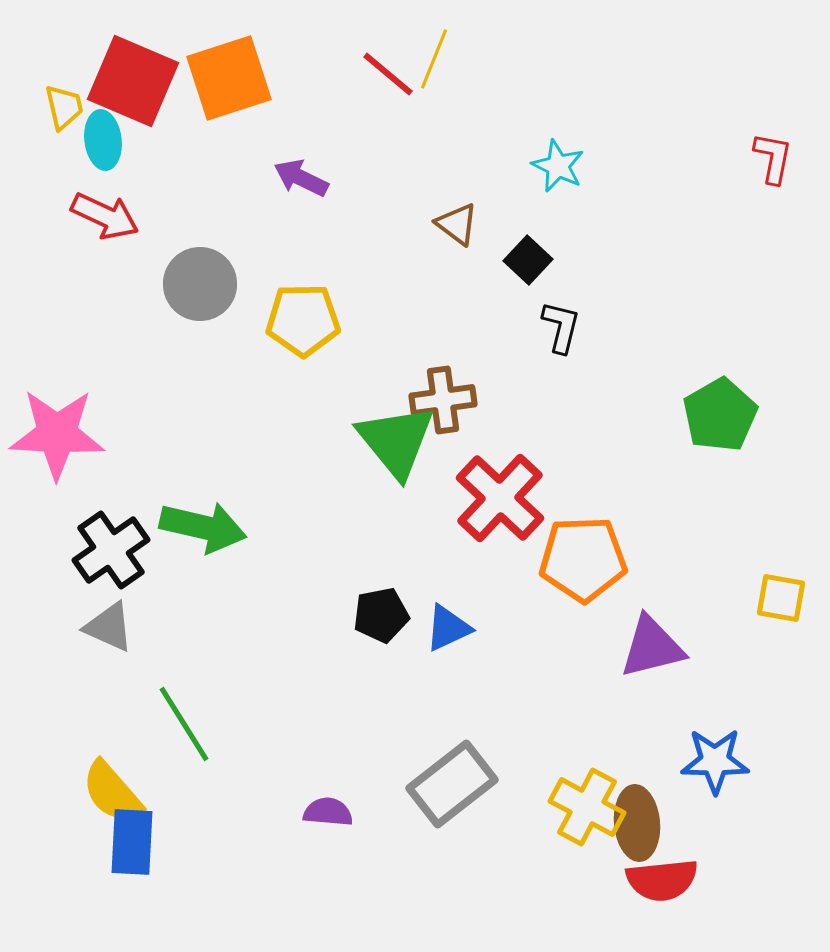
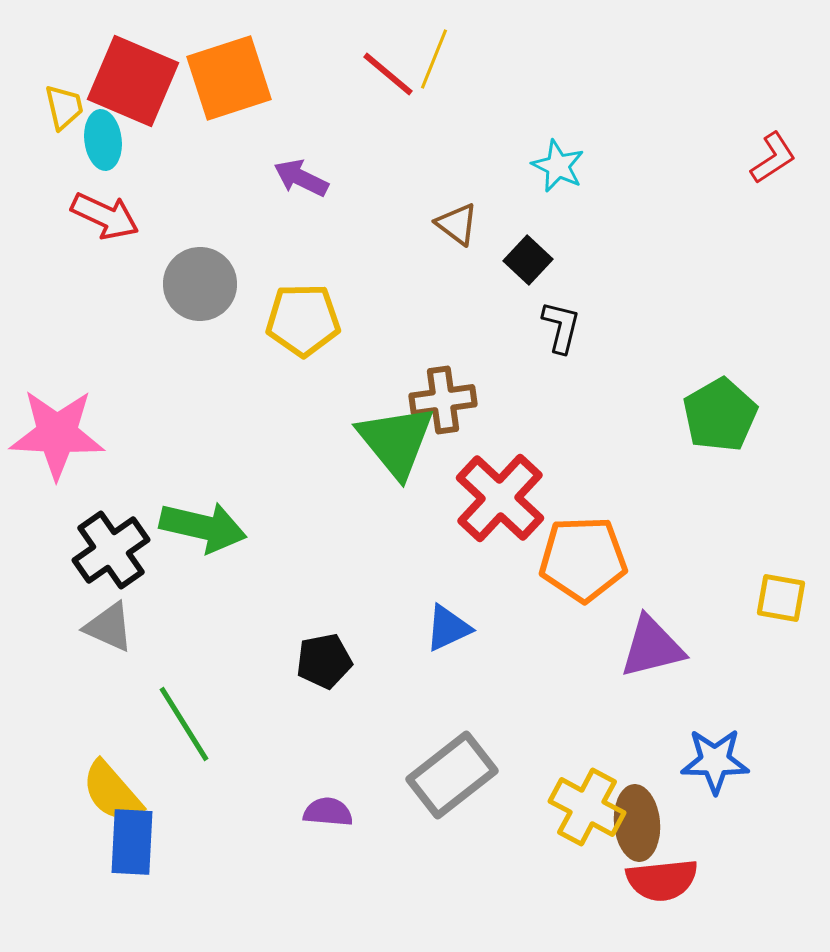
red L-shape: rotated 46 degrees clockwise
black pentagon: moved 57 px left, 46 px down
gray rectangle: moved 9 px up
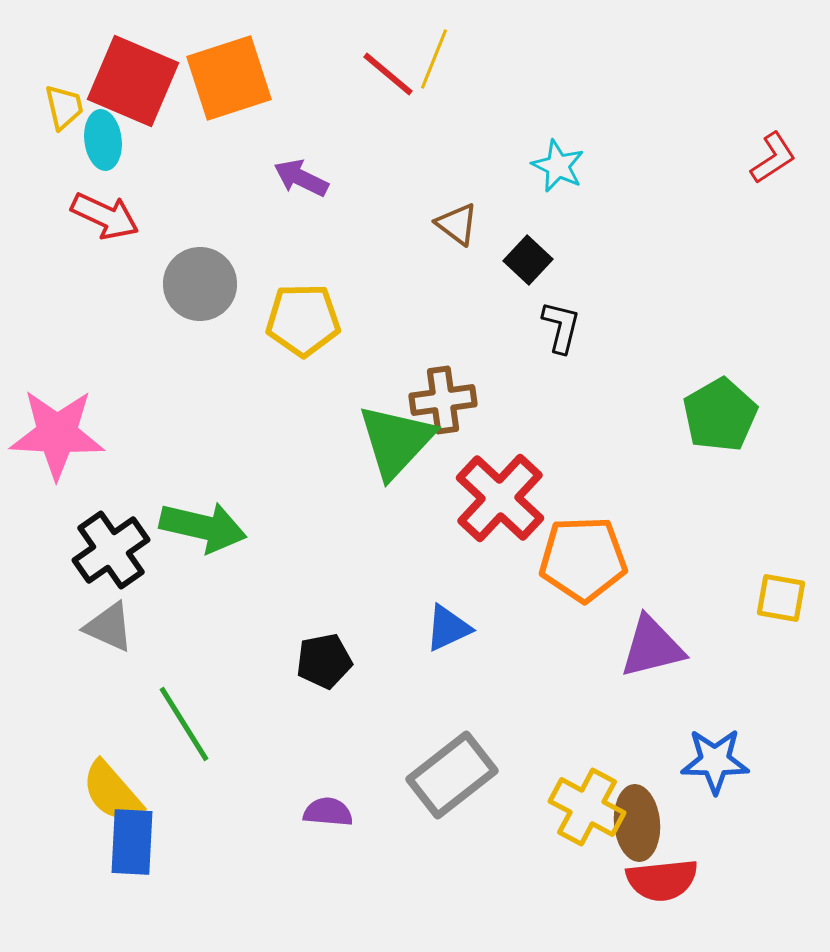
green triangle: rotated 22 degrees clockwise
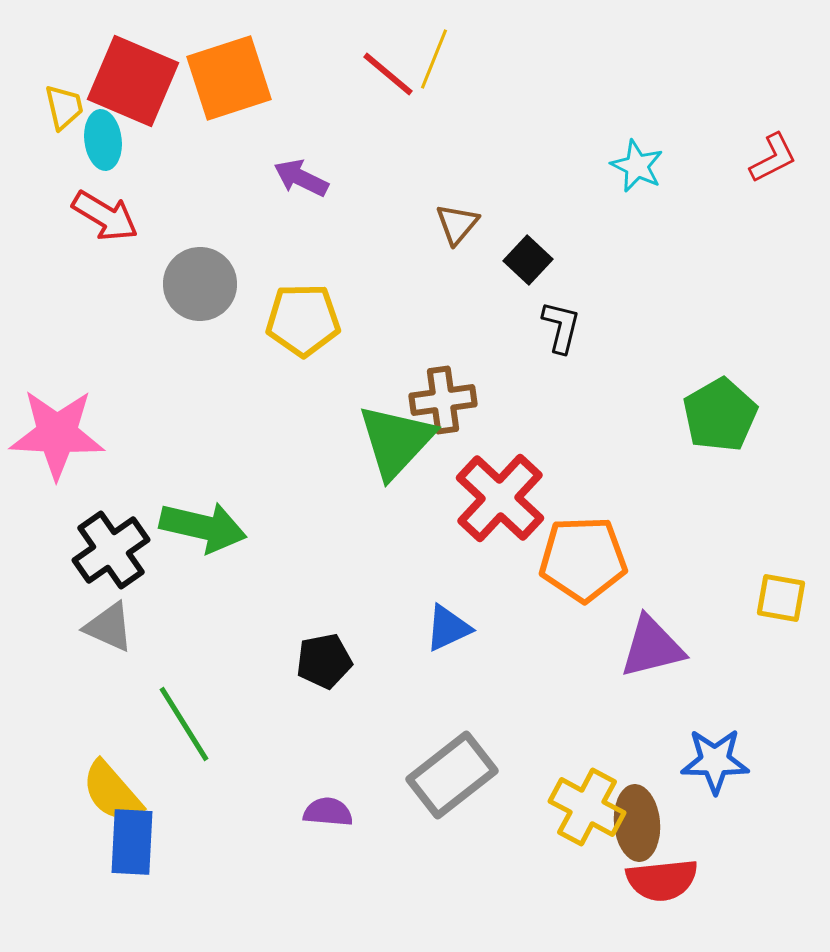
red L-shape: rotated 6 degrees clockwise
cyan star: moved 79 px right
red arrow: rotated 6 degrees clockwise
brown triangle: rotated 33 degrees clockwise
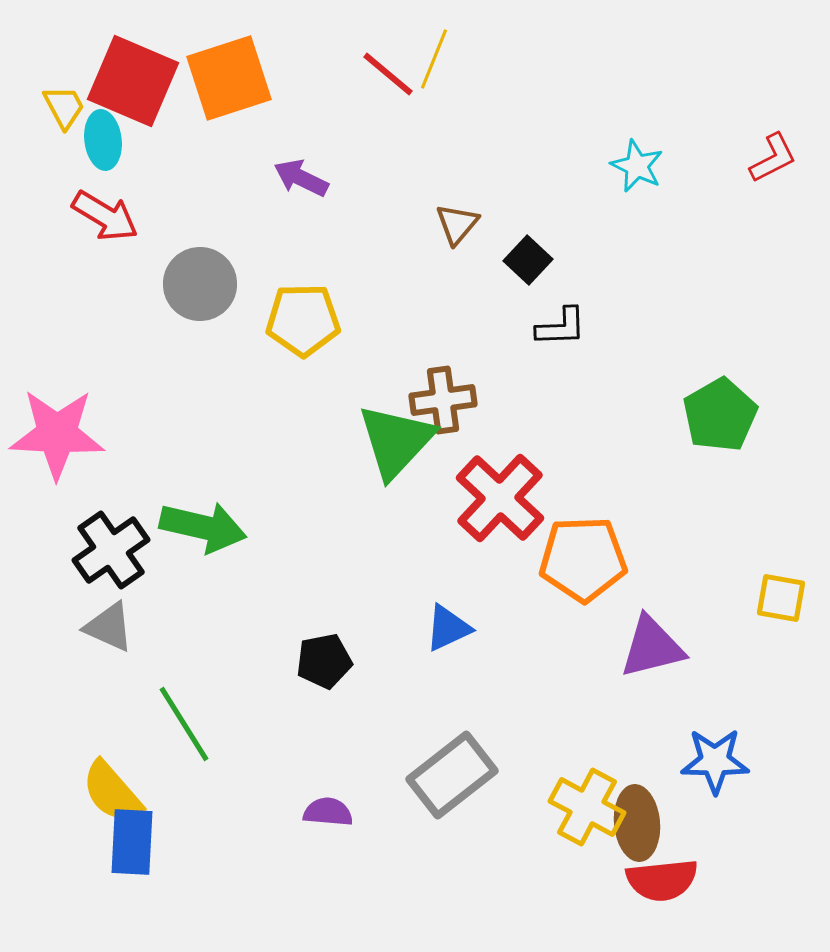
yellow trapezoid: rotated 15 degrees counterclockwise
black L-shape: rotated 74 degrees clockwise
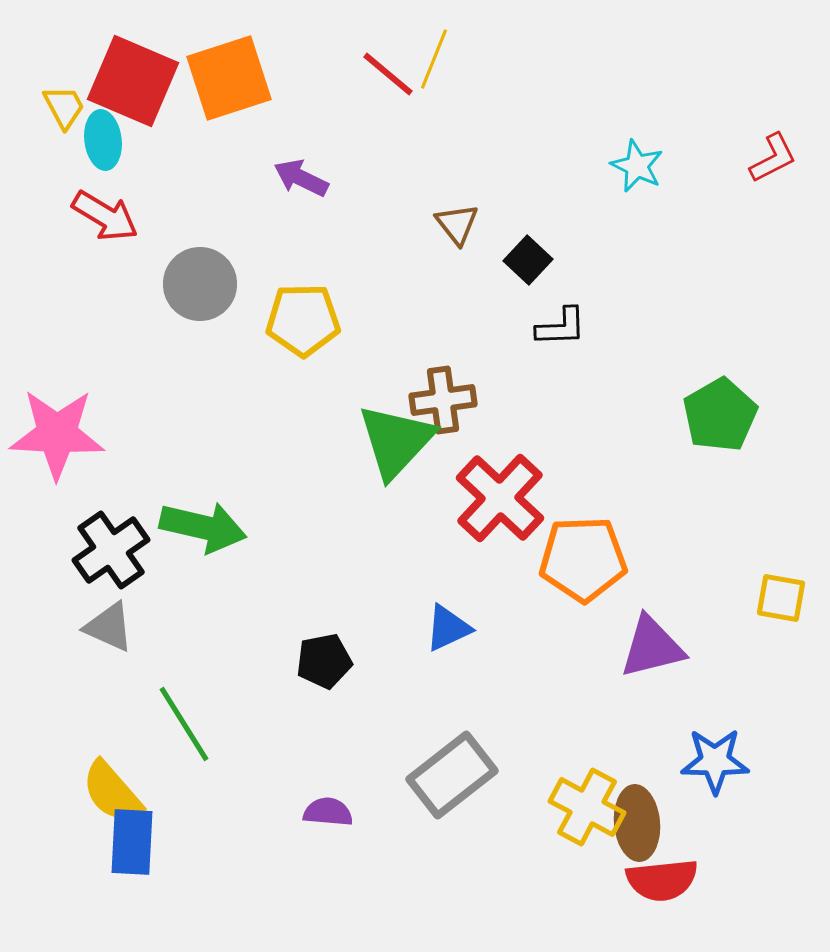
brown triangle: rotated 18 degrees counterclockwise
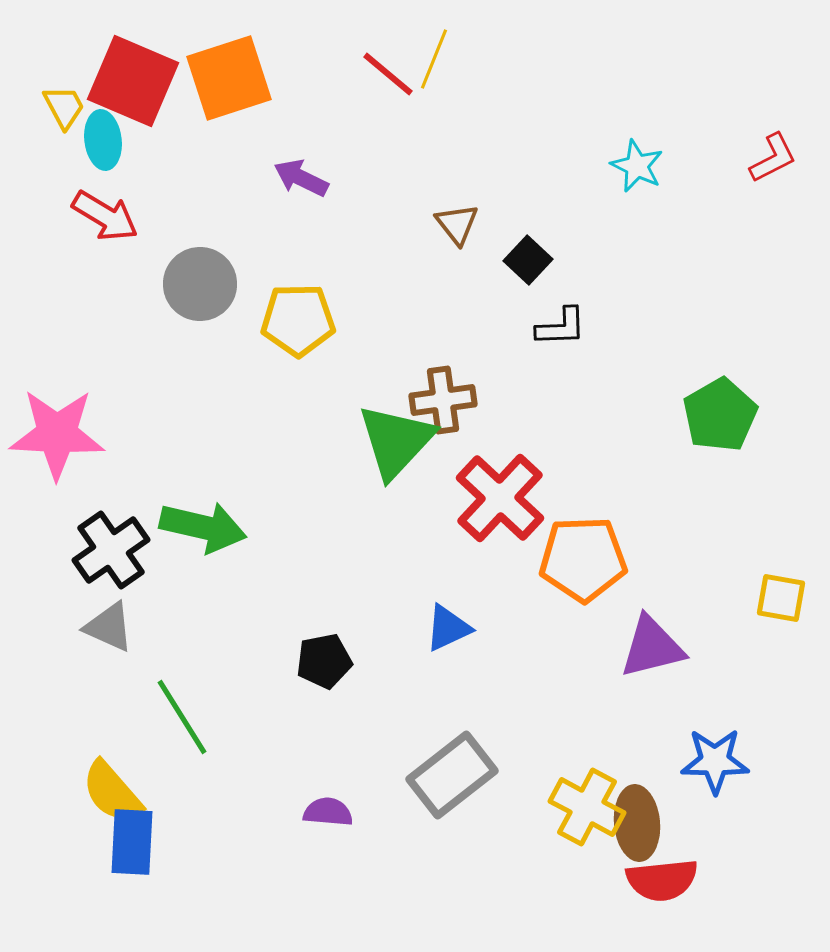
yellow pentagon: moved 5 px left
green line: moved 2 px left, 7 px up
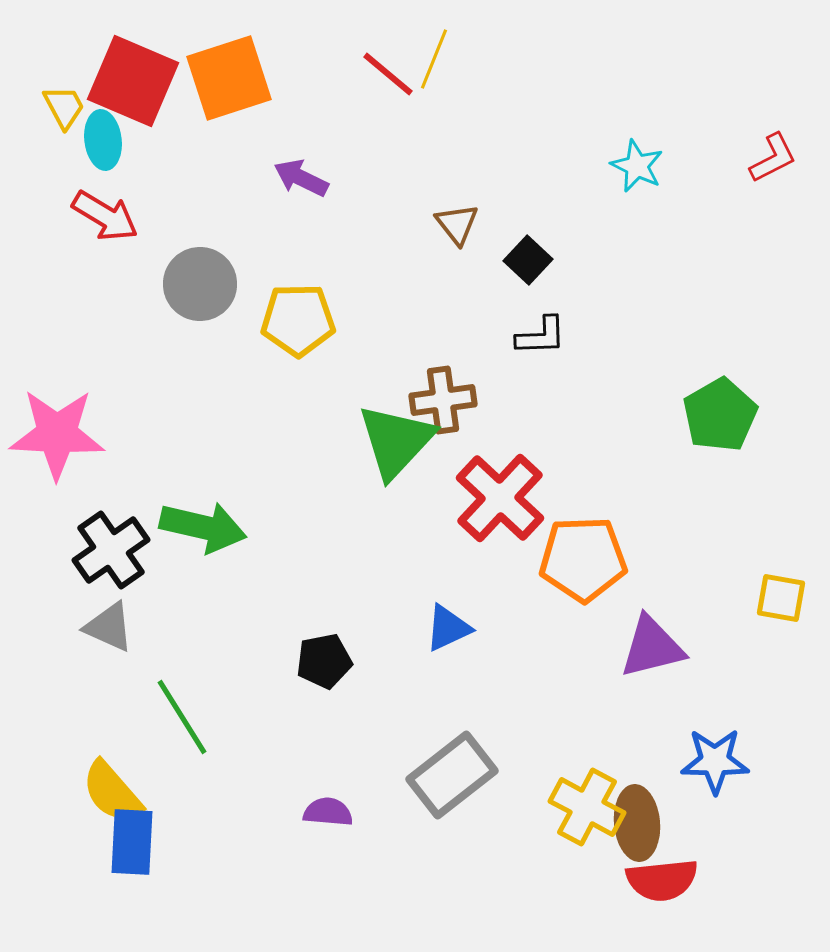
black L-shape: moved 20 px left, 9 px down
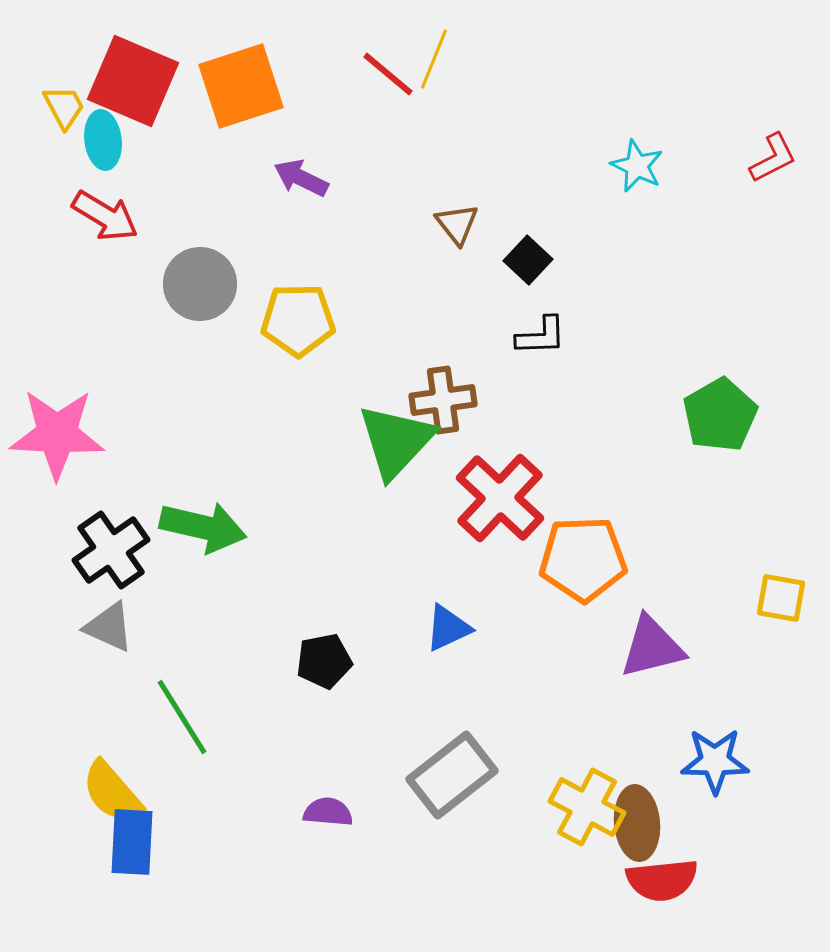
orange square: moved 12 px right, 8 px down
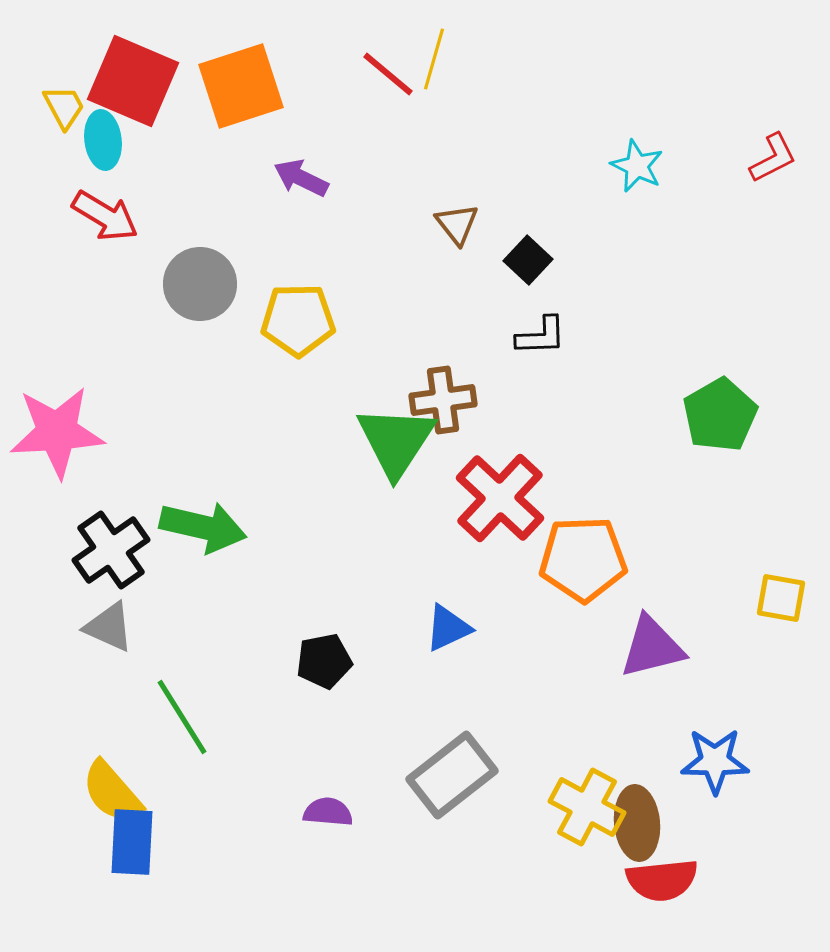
yellow line: rotated 6 degrees counterclockwise
pink star: moved 2 px up; rotated 6 degrees counterclockwise
green triangle: rotated 10 degrees counterclockwise
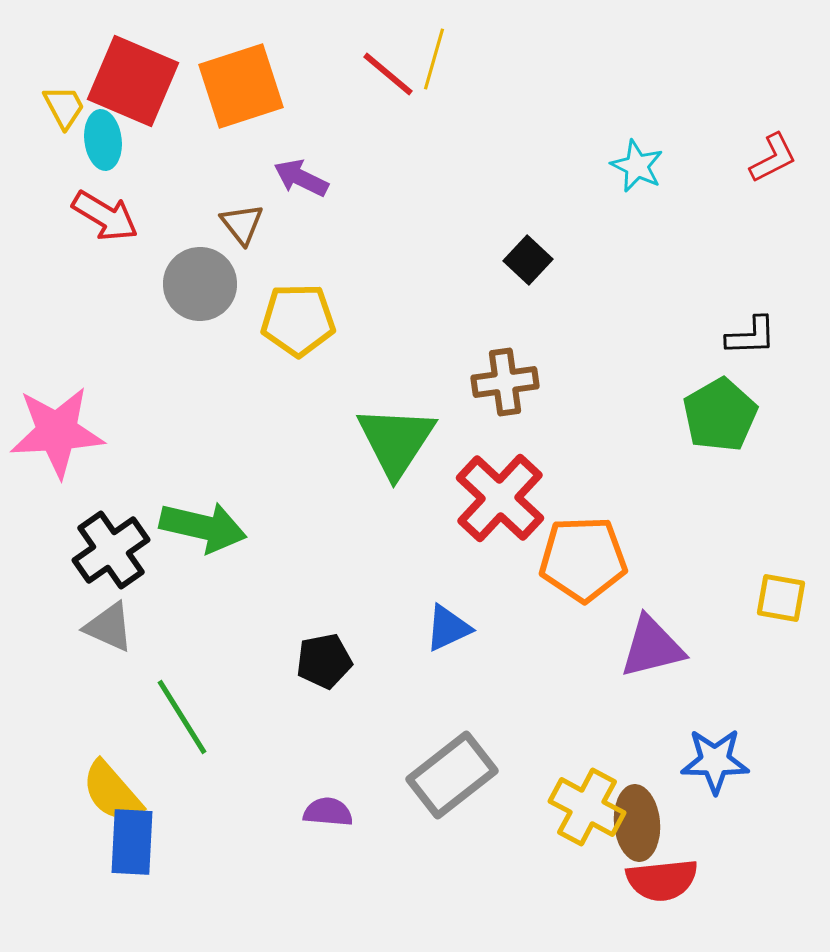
brown triangle: moved 215 px left
black L-shape: moved 210 px right
brown cross: moved 62 px right, 18 px up
